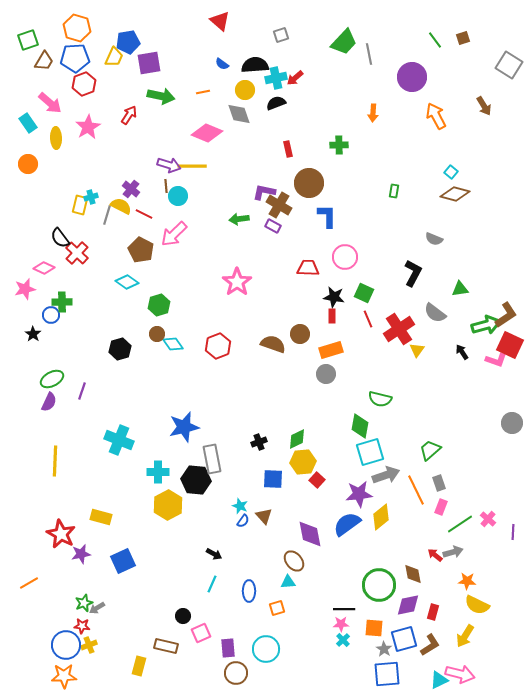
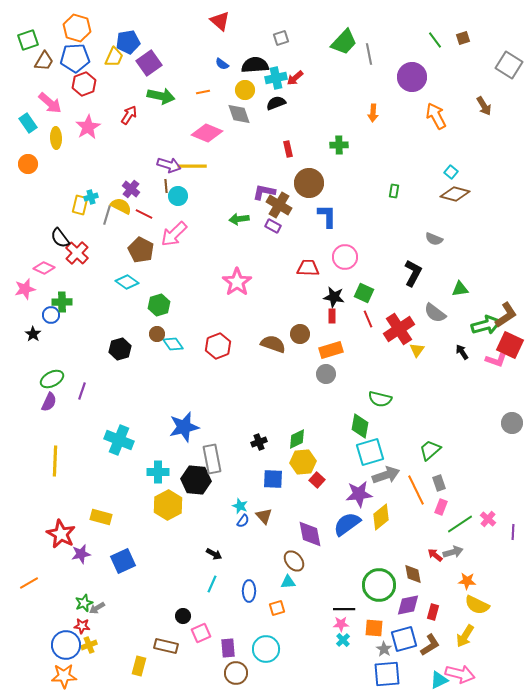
gray square at (281, 35): moved 3 px down
purple square at (149, 63): rotated 25 degrees counterclockwise
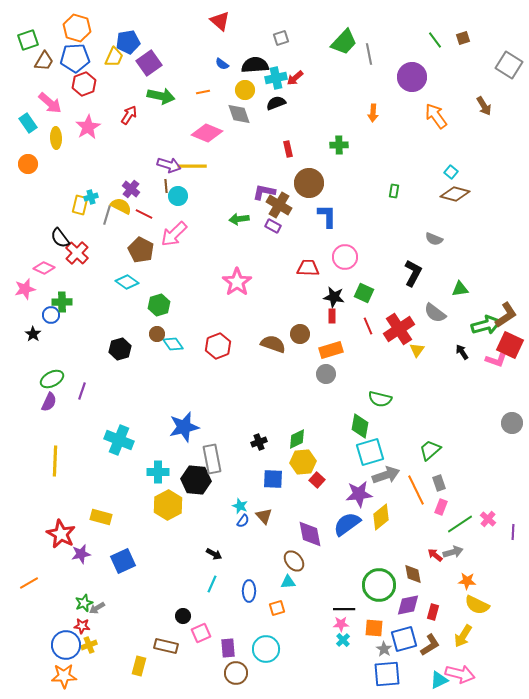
orange arrow at (436, 116): rotated 8 degrees counterclockwise
red line at (368, 319): moved 7 px down
yellow arrow at (465, 636): moved 2 px left
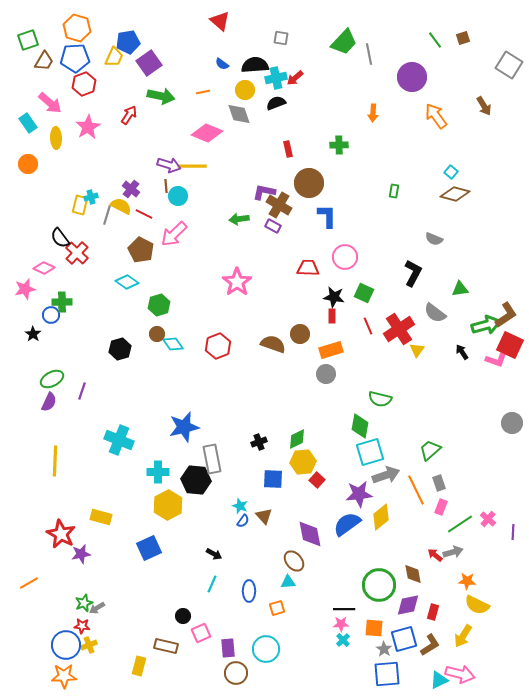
gray square at (281, 38): rotated 28 degrees clockwise
blue square at (123, 561): moved 26 px right, 13 px up
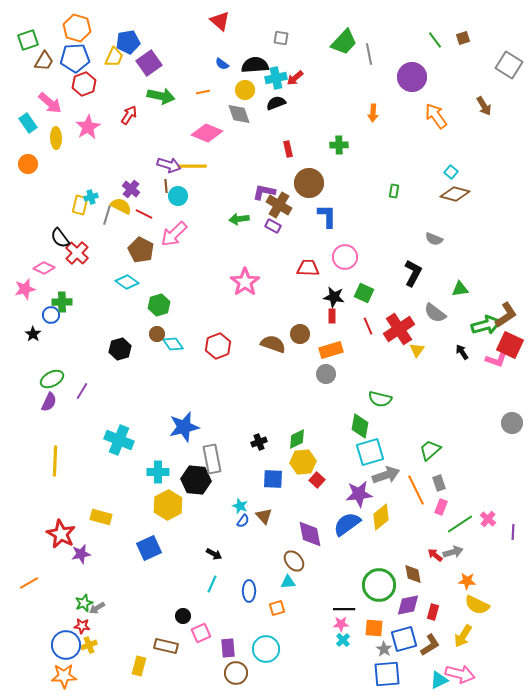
pink star at (237, 282): moved 8 px right
purple line at (82, 391): rotated 12 degrees clockwise
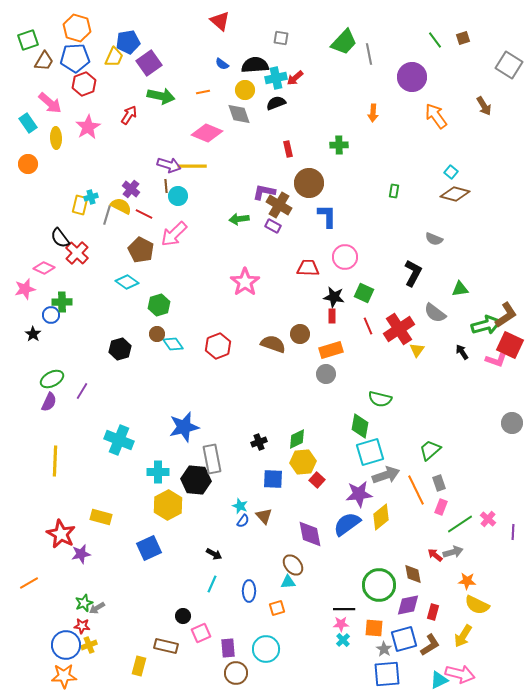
brown ellipse at (294, 561): moved 1 px left, 4 px down
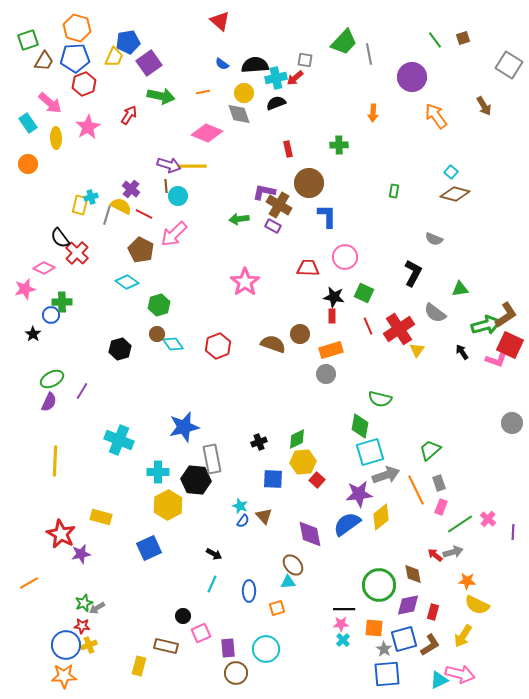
gray square at (281, 38): moved 24 px right, 22 px down
yellow circle at (245, 90): moved 1 px left, 3 px down
